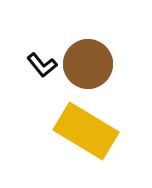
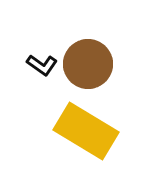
black L-shape: rotated 16 degrees counterclockwise
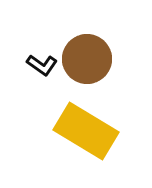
brown circle: moved 1 px left, 5 px up
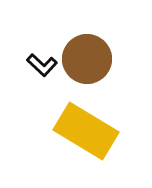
black L-shape: rotated 8 degrees clockwise
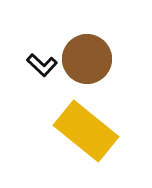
yellow rectangle: rotated 8 degrees clockwise
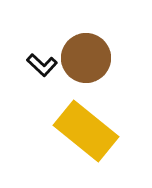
brown circle: moved 1 px left, 1 px up
